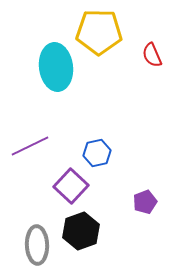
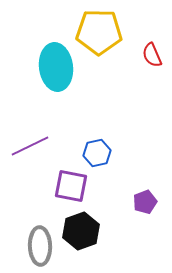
purple square: rotated 32 degrees counterclockwise
gray ellipse: moved 3 px right, 1 px down
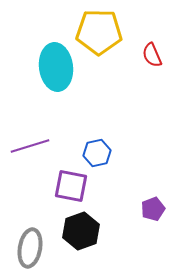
purple line: rotated 9 degrees clockwise
purple pentagon: moved 8 px right, 7 px down
gray ellipse: moved 10 px left, 2 px down; rotated 12 degrees clockwise
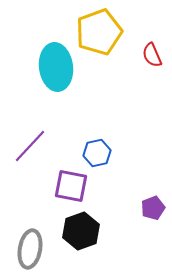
yellow pentagon: rotated 21 degrees counterclockwise
purple line: rotated 30 degrees counterclockwise
purple pentagon: moved 1 px up
gray ellipse: moved 1 px down
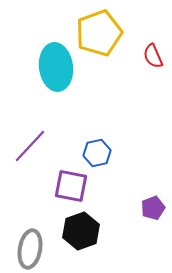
yellow pentagon: moved 1 px down
red semicircle: moved 1 px right, 1 px down
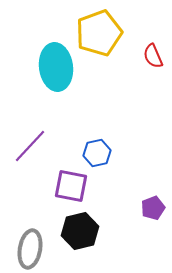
black hexagon: moved 1 px left; rotated 6 degrees clockwise
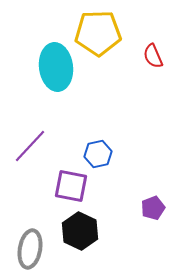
yellow pentagon: moved 1 px left; rotated 18 degrees clockwise
blue hexagon: moved 1 px right, 1 px down
black hexagon: rotated 21 degrees counterclockwise
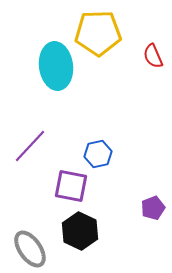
cyan ellipse: moved 1 px up
gray ellipse: rotated 45 degrees counterclockwise
